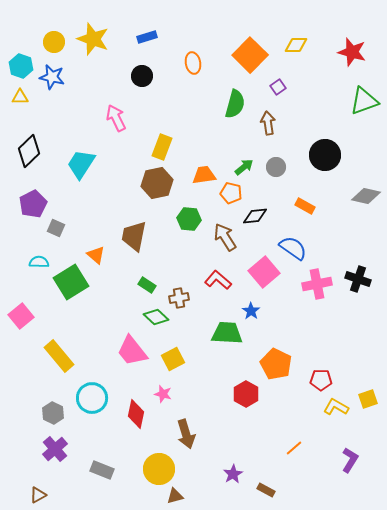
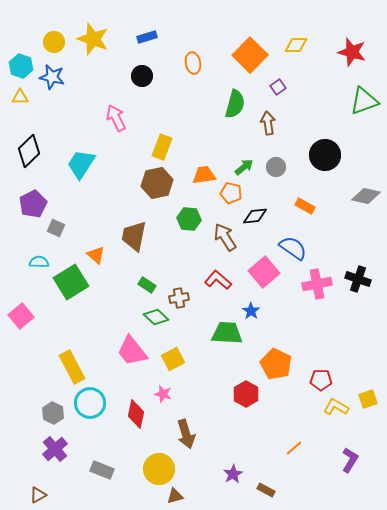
yellow rectangle at (59, 356): moved 13 px right, 11 px down; rotated 12 degrees clockwise
cyan circle at (92, 398): moved 2 px left, 5 px down
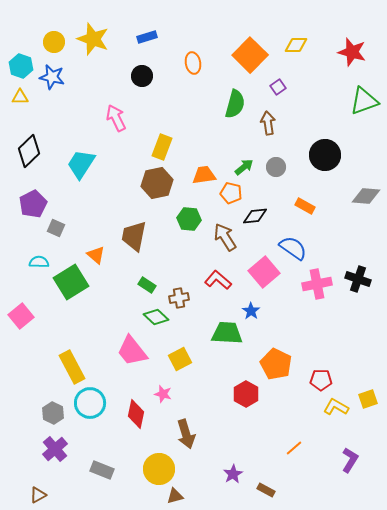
gray diamond at (366, 196): rotated 8 degrees counterclockwise
yellow square at (173, 359): moved 7 px right
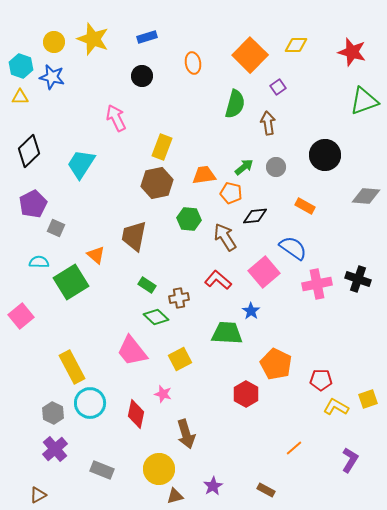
purple star at (233, 474): moved 20 px left, 12 px down
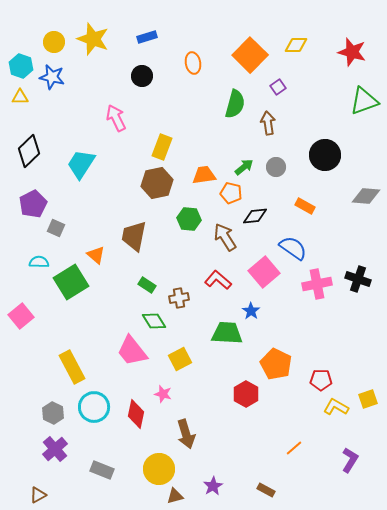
green diamond at (156, 317): moved 2 px left, 4 px down; rotated 15 degrees clockwise
cyan circle at (90, 403): moved 4 px right, 4 px down
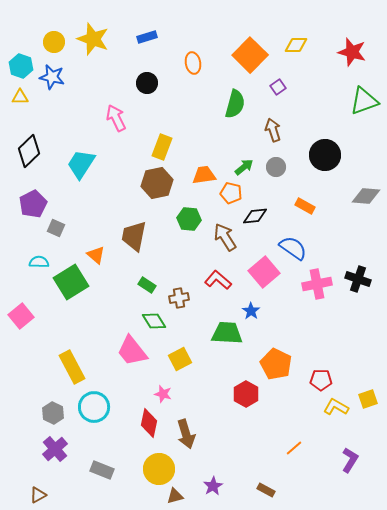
black circle at (142, 76): moved 5 px right, 7 px down
brown arrow at (268, 123): moved 5 px right, 7 px down; rotated 10 degrees counterclockwise
red diamond at (136, 414): moved 13 px right, 9 px down
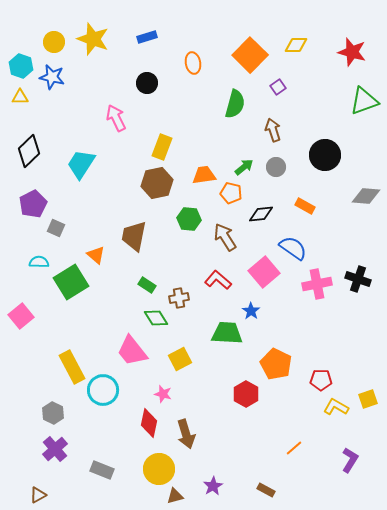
black diamond at (255, 216): moved 6 px right, 2 px up
green diamond at (154, 321): moved 2 px right, 3 px up
cyan circle at (94, 407): moved 9 px right, 17 px up
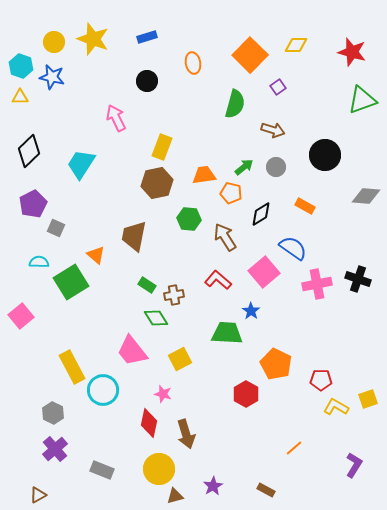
black circle at (147, 83): moved 2 px up
green triangle at (364, 101): moved 2 px left, 1 px up
brown arrow at (273, 130): rotated 125 degrees clockwise
black diamond at (261, 214): rotated 25 degrees counterclockwise
brown cross at (179, 298): moved 5 px left, 3 px up
purple L-shape at (350, 460): moved 4 px right, 5 px down
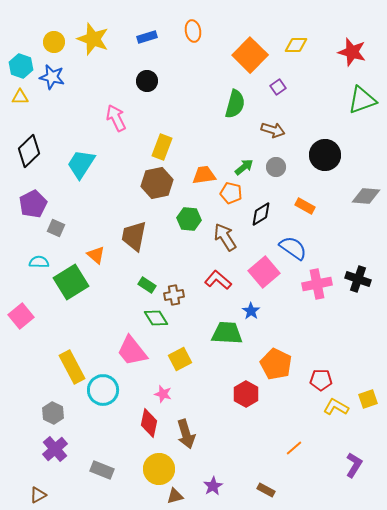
orange ellipse at (193, 63): moved 32 px up
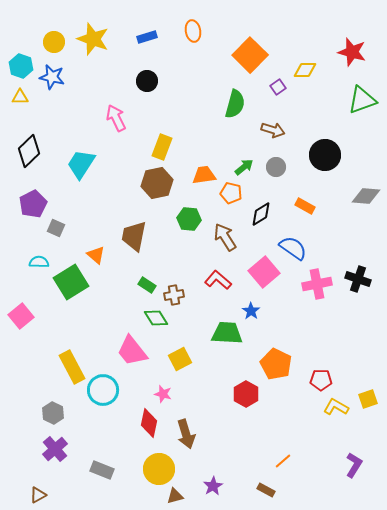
yellow diamond at (296, 45): moved 9 px right, 25 px down
orange line at (294, 448): moved 11 px left, 13 px down
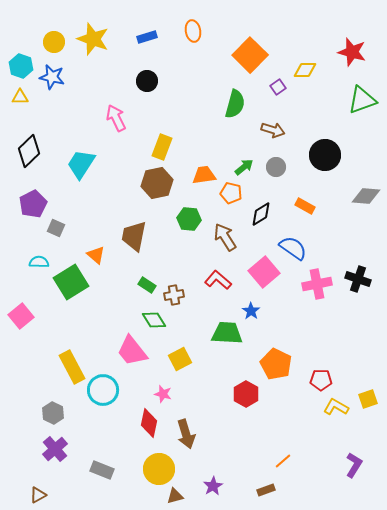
green diamond at (156, 318): moved 2 px left, 2 px down
brown rectangle at (266, 490): rotated 48 degrees counterclockwise
